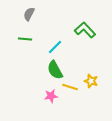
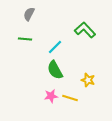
yellow star: moved 3 px left, 1 px up
yellow line: moved 11 px down
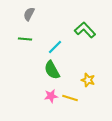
green semicircle: moved 3 px left
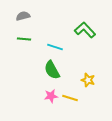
gray semicircle: moved 6 px left, 2 px down; rotated 48 degrees clockwise
green line: moved 1 px left
cyan line: rotated 63 degrees clockwise
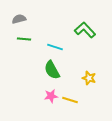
gray semicircle: moved 4 px left, 3 px down
yellow star: moved 1 px right, 2 px up
yellow line: moved 2 px down
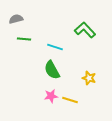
gray semicircle: moved 3 px left
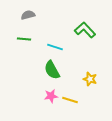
gray semicircle: moved 12 px right, 4 px up
yellow star: moved 1 px right, 1 px down
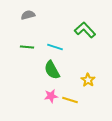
green line: moved 3 px right, 8 px down
yellow star: moved 2 px left, 1 px down; rotated 16 degrees clockwise
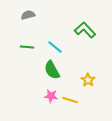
cyan line: rotated 21 degrees clockwise
pink star: rotated 16 degrees clockwise
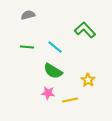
green semicircle: moved 1 px right, 1 px down; rotated 30 degrees counterclockwise
pink star: moved 3 px left, 3 px up
yellow line: rotated 28 degrees counterclockwise
